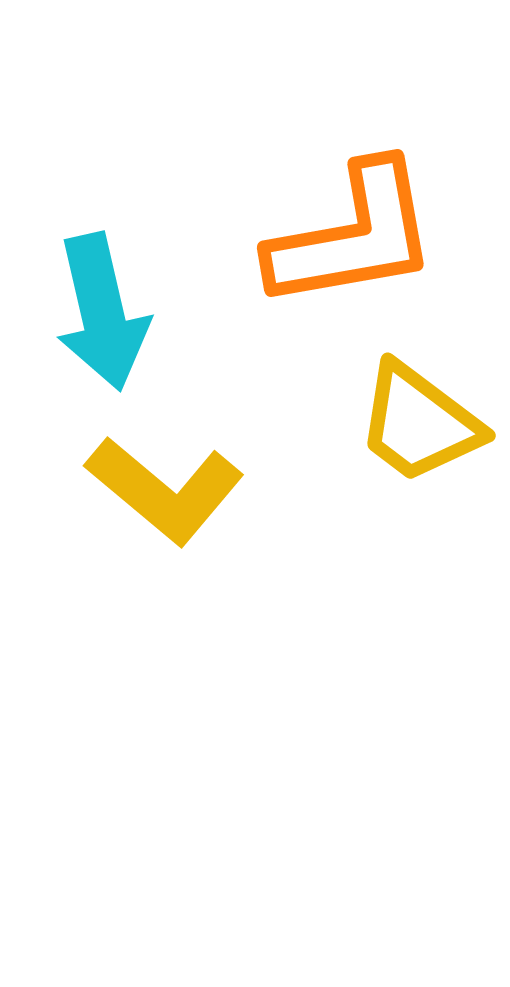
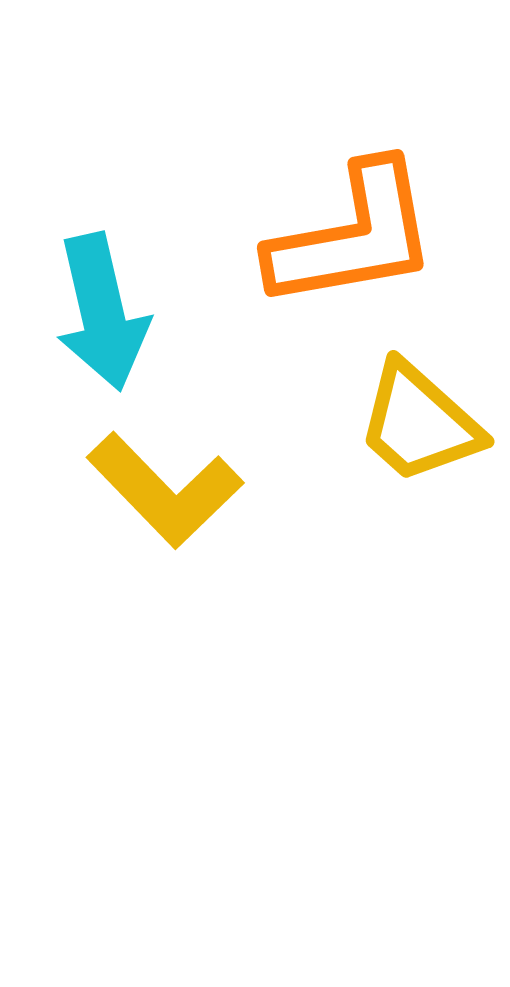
yellow trapezoid: rotated 5 degrees clockwise
yellow L-shape: rotated 6 degrees clockwise
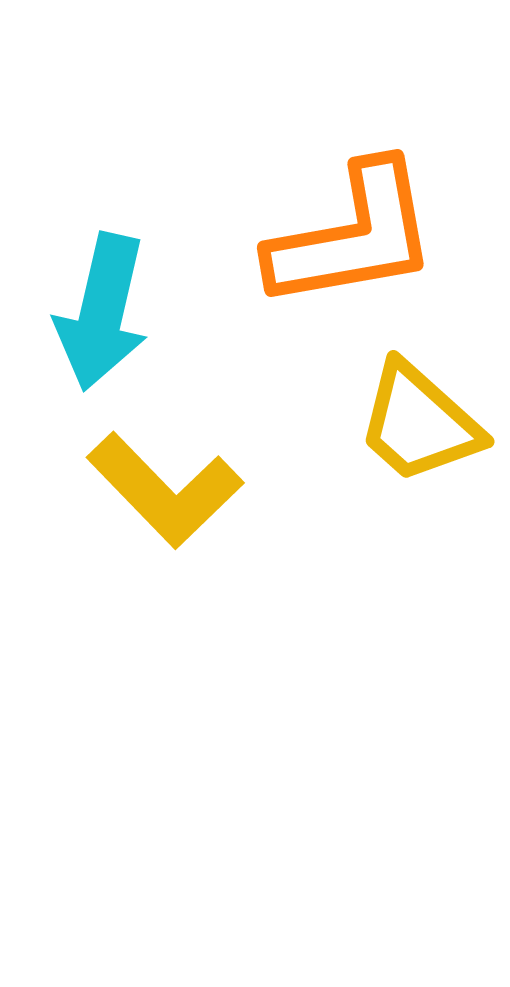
cyan arrow: rotated 26 degrees clockwise
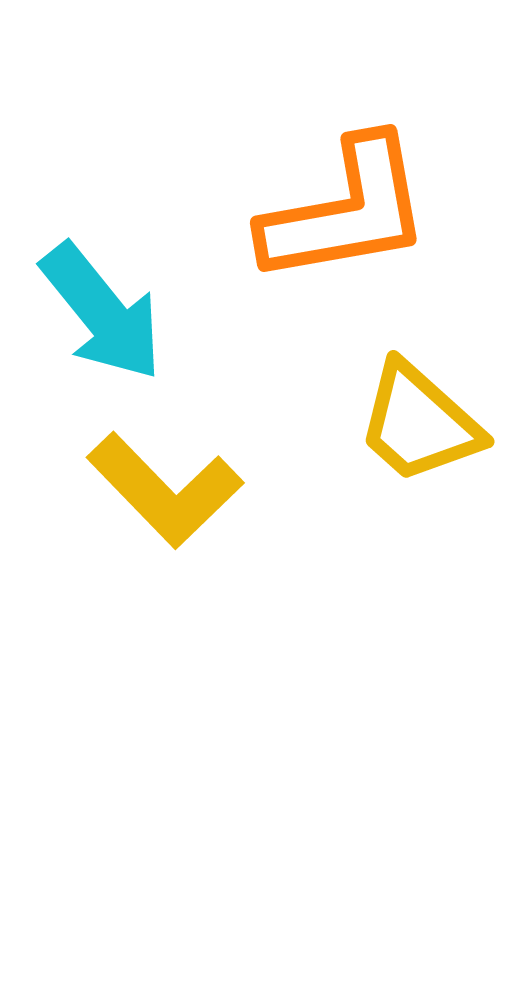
orange L-shape: moved 7 px left, 25 px up
cyan arrow: rotated 52 degrees counterclockwise
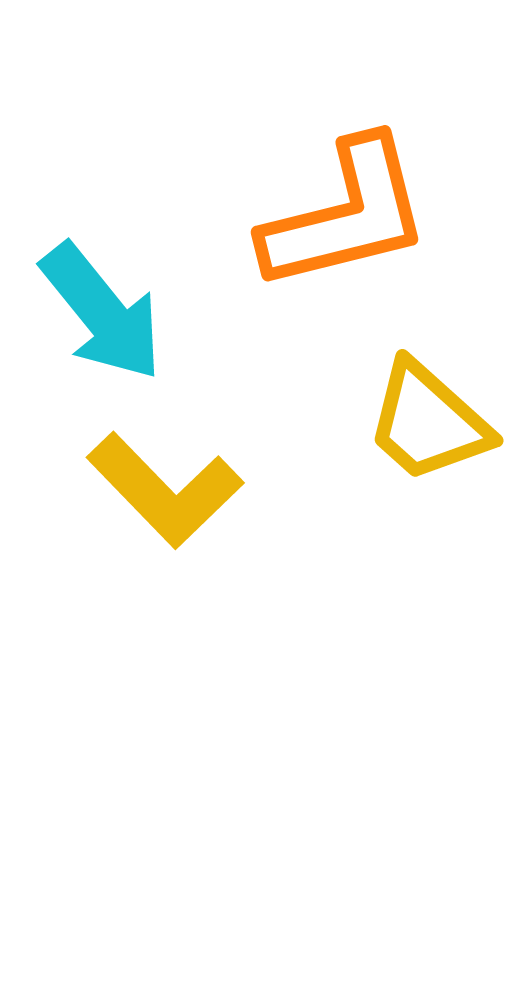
orange L-shape: moved 4 px down; rotated 4 degrees counterclockwise
yellow trapezoid: moved 9 px right, 1 px up
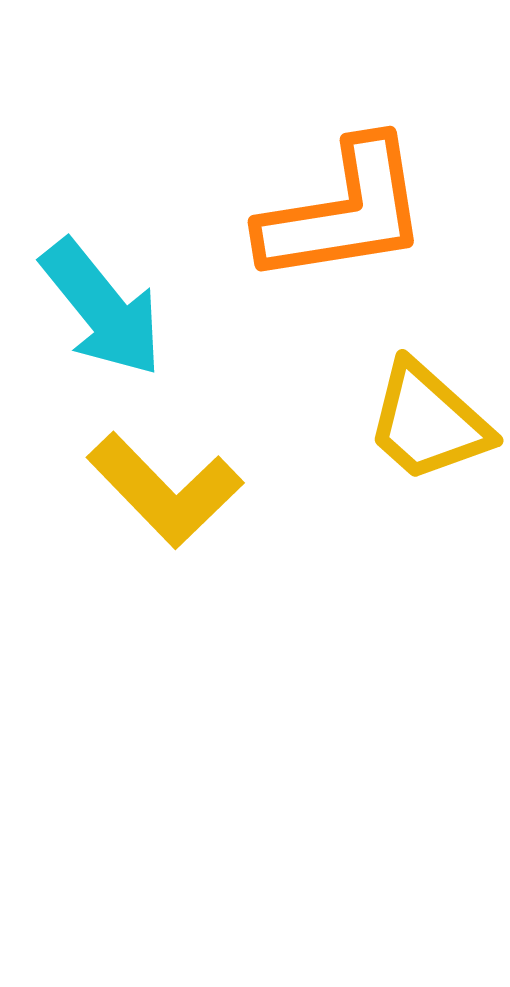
orange L-shape: moved 2 px left, 3 px up; rotated 5 degrees clockwise
cyan arrow: moved 4 px up
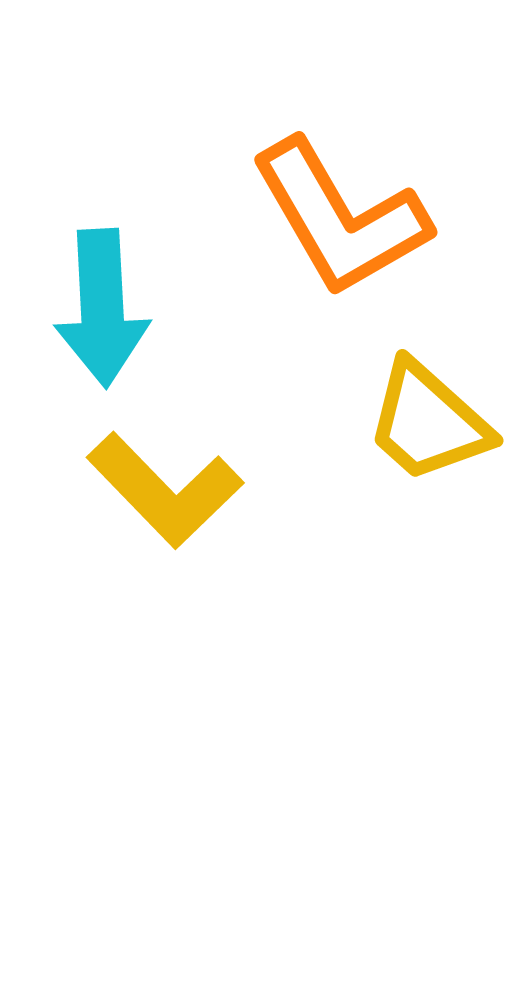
orange L-shape: moved 4 px left, 6 px down; rotated 69 degrees clockwise
cyan arrow: rotated 36 degrees clockwise
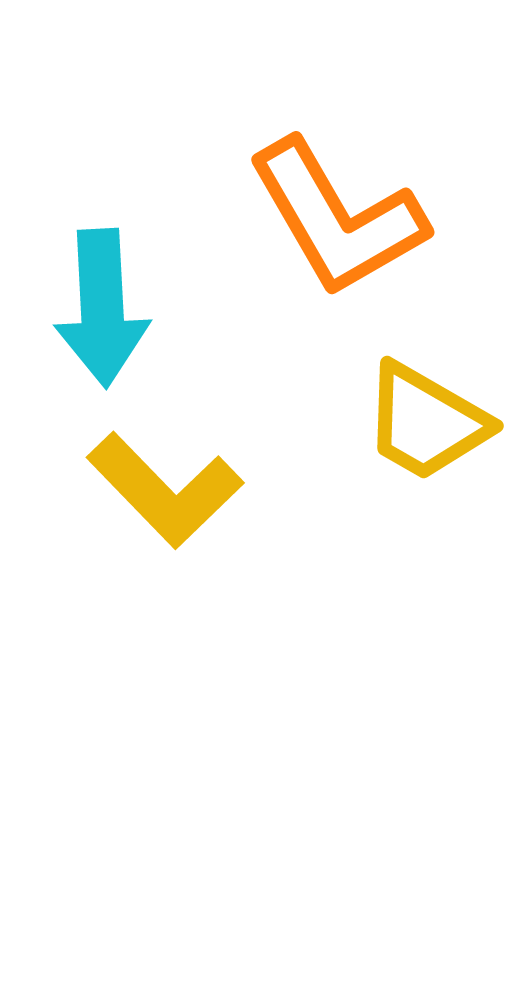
orange L-shape: moved 3 px left
yellow trapezoid: moved 2 px left; rotated 12 degrees counterclockwise
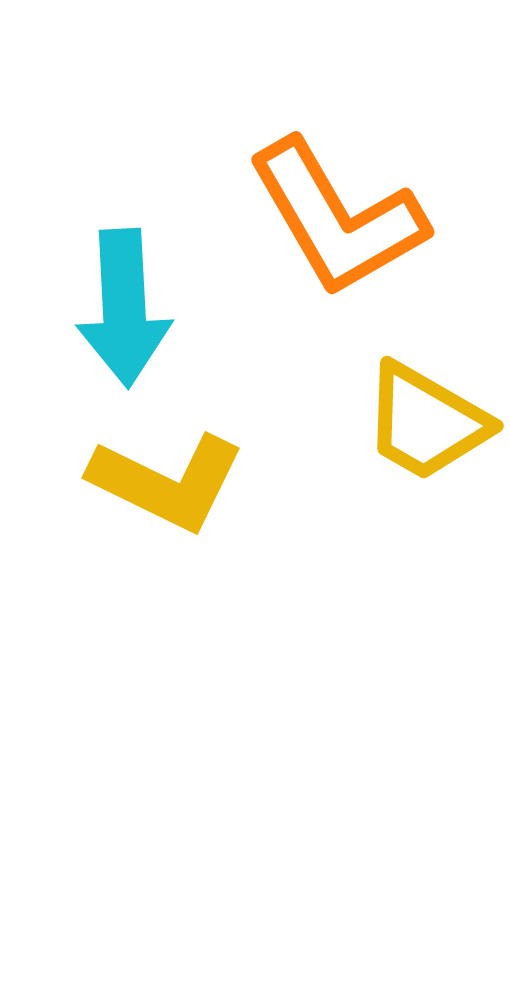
cyan arrow: moved 22 px right
yellow L-shape: moved 2 px right, 8 px up; rotated 20 degrees counterclockwise
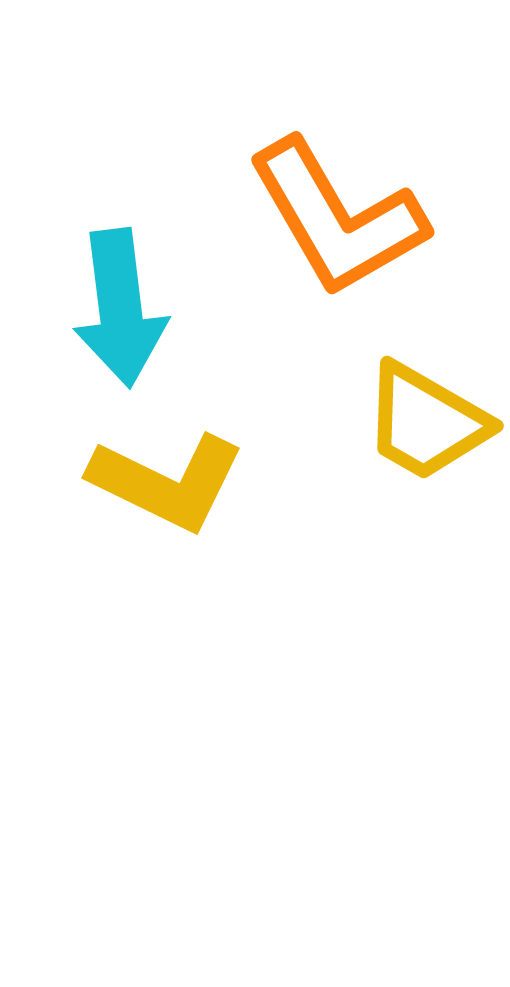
cyan arrow: moved 4 px left; rotated 4 degrees counterclockwise
